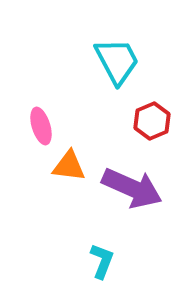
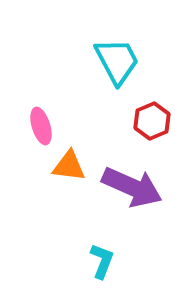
purple arrow: moved 1 px up
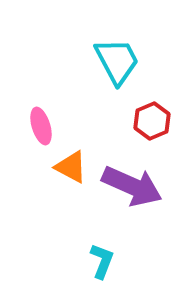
orange triangle: moved 2 px right, 1 px down; rotated 21 degrees clockwise
purple arrow: moved 1 px up
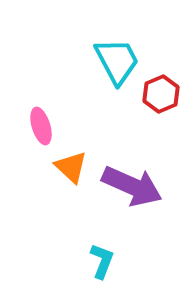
red hexagon: moved 9 px right, 27 px up
orange triangle: rotated 15 degrees clockwise
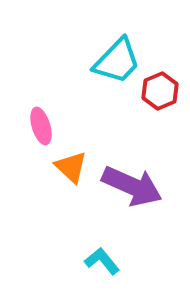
cyan trapezoid: rotated 72 degrees clockwise
red hexagon: moved 1 px left, 3 px up
cyan L-shape: rotated 60 degrees counterclockwise
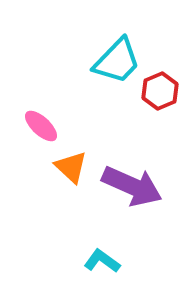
pink ellipse: rotated 30 degrees counterclockwise
cyan L-shape: rotated 15 degrees counterclockwise
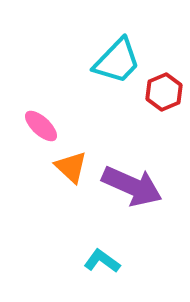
red hexagon: moved 4 px right, 1 px down
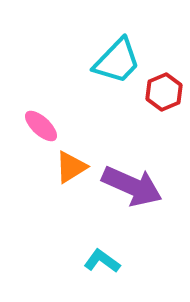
orange triangle: rotated 45 degrees clockwise
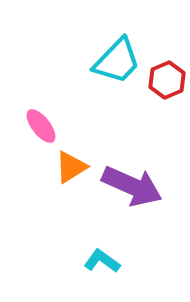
red hexagon: moved 3 px right, 12 px up
pink ellipse: rotated 9 degrees clockwise
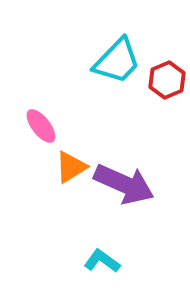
purple arrow: moved 8 px left, 2 px up
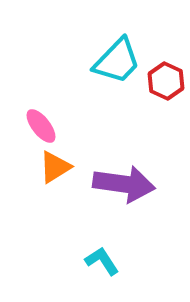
red hexagon: moved 1 px left, 1 px down; rotated 12 degrees counterclockwise
orange triangle: moved 16 px left
purple arrow: rotated 16 degrees counterclockwise
cyan L-shape: rotated 21 degrees clockwise
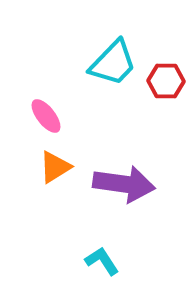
cyan trapezoid: moved 4 px left, 2 px down
red hexagon: rotated 24 degrees counterclockwise
pink ellipse: moved 5 px right, 10 px up
